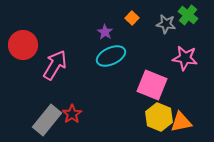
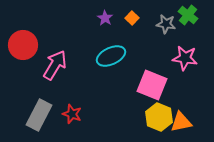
purple star: moved 14 px up
red star: rotated 18 degrees counterclockwise
gray rectangle: moved 8 px left, 5 px up; rotated 12 degrees counterclockwise
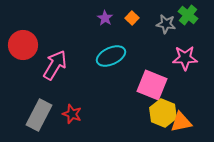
pink star: rotated 10 degrees counterclockwise
yellow hexagon: moved 4 px right, 4 px up
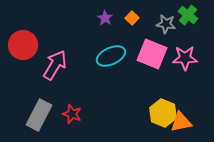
pink square: moved 31 px up
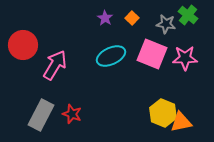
gray rectangle: moved 2 px right
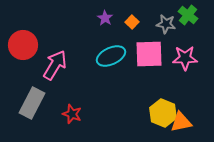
orange square: moved 4 px down
pink square: moved 3 px left; rotated 24 degrees counterclockwise
gray rectangle: moved 9 px left, 12 px up
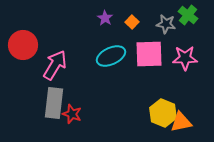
gray rectangle: moved 22 px right; rotated 20 degrees counterclockwise
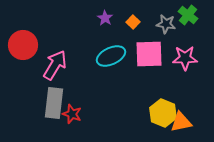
orange square: moved 1 px right
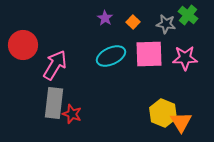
orange triangle: rotated 50 degrees counterclockwise
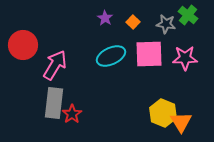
red star: rotated 18 degrees clockwise
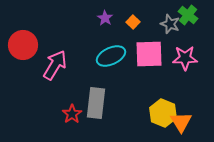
gray star: moved 4 px right; rotated 12 degrees clockwise
gray rectangle: moved 42 px right
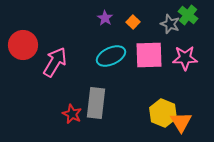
pink square: moved 1 px down
pink arrow: moved 3 px up
red star: rotated 12 degrees counterclockwise
